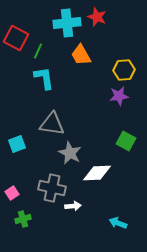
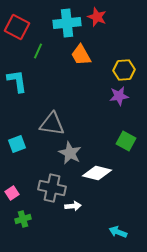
red square: moved 1 px right, 11 px up
cyan L-shape: moved 27 px left, 3 px down
white diamond: rotated 16 degrees clockwise
cyan arrow: moved 9 px down
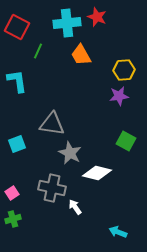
white arrow: moved 2 px right, 1 px down; rotated 119 degrees counterclockwise
green cross: moved 10 px left
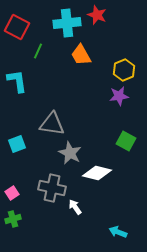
red star: moved 2 px up
yellow hexagon: rotated 20 degrees counterclockwise
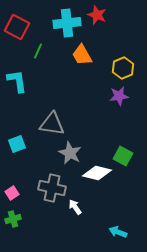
orange trapezoid: moved 1 px right
yellow hexagon: moved 1 px left, 2 px up
green square: moved 3 px left, 15 px down
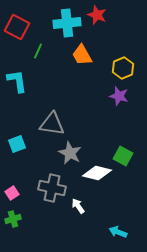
purple star: rotated 24 degrees clockwise
white arrow: moved 3 px right, 1 px up
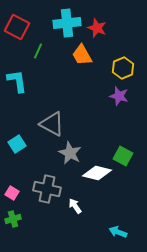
red star: moved 13 px down
gray triangle: rotated 20 degrees clockwise
cyan square: rotated 12 degrees counterclockwise
gray cross: moved 5 px left, 1 px down
pink square: rotated 24 degrees counterclockwise
white arrow: moved 3 px left
